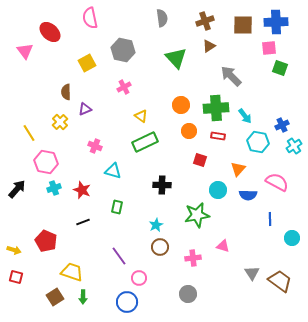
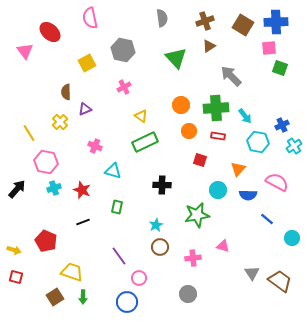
brown square at (243, 25): rotated 30 degrees clockwise
blue line at (270, 219): moved 3 px left; rotated 48 degrees counterclockwise
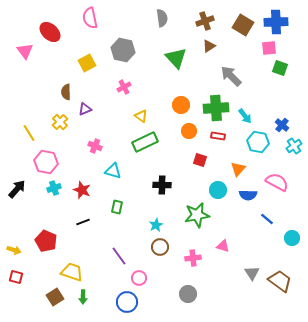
blue cross at (282, 125): rotated 24 degrees counterclockwise
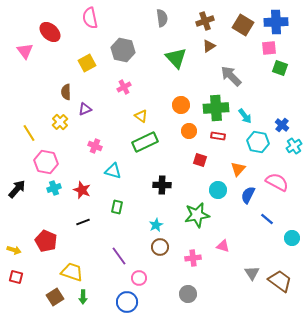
blue semicircle at (248, 195): rotated 114 degrees clockwise
